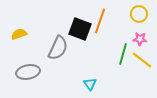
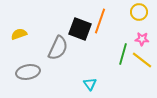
yellow circle: moved 2 px up
pink star: moved 2 px right
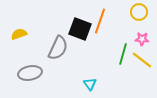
gray ellipse: moved 2 px right, 1 px down
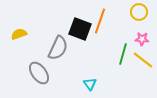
yellow line: moved 1 px right
gray ellipse: moved 9 px right; rotated 65 degrees clockwise
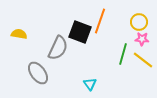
yellow circle: moved 10 px down
black square: moved 3 px down
yellow semicircle: rotated 28 degrees clockwise
gray ellipse: moved 1 px left
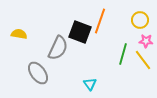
yellow circle: moved 1 px right, 2 px up
pink star: moved 4 px right, 2 px down
yellow line: rotated 15 degrees clockwise
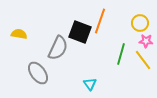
yellow circle: moved 3 px down
green line: moved 2 px left
